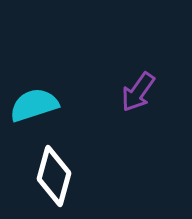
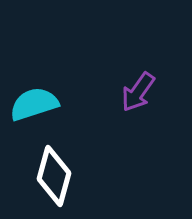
cyan semicircle: moved 1 px up
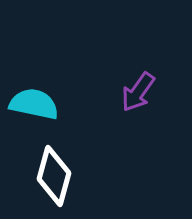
cyan semicircle: rotated 30 degrees clockwise
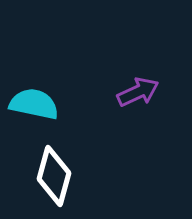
purple arrow: rotated 150 degrees counterclockwise
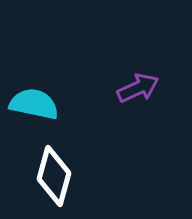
purple arrow: moved 4 px up
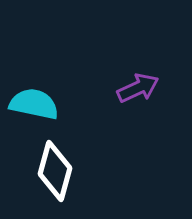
white diamond: moved 1 px right, 5 px up
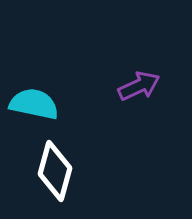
purple arrow: moved 1 px right, 2 px up
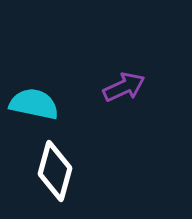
purple arrow: moved 15 px left, 1 px down
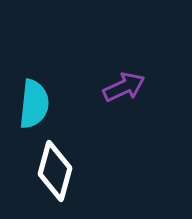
cyan semicircle: rotated 84 degrees clockwise
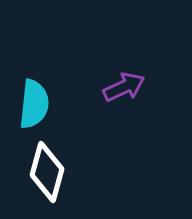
white diamond: moved 8 px left, 1 px down
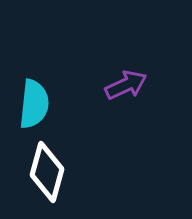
purple arrow: moved 2 px right, 2 px up
